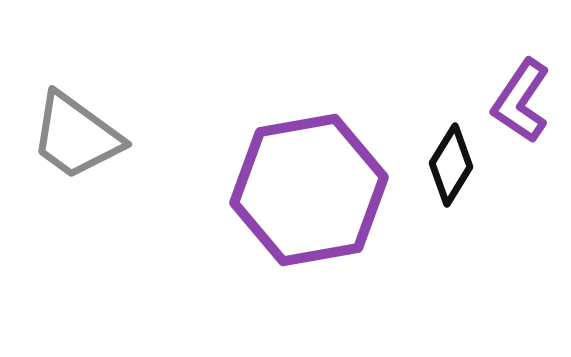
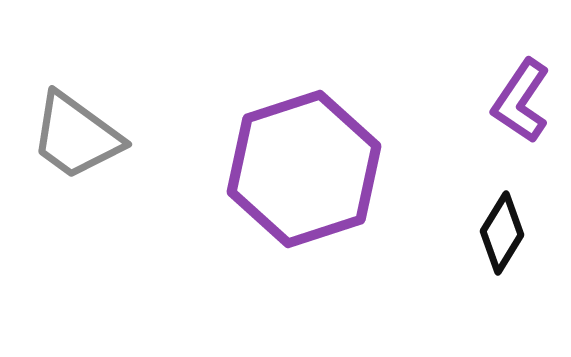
black diamond: moved 51 px right, 68 px down
purple hexagon: moved 5 px left, 21 px up; rotated 8 degrees counterclockwise
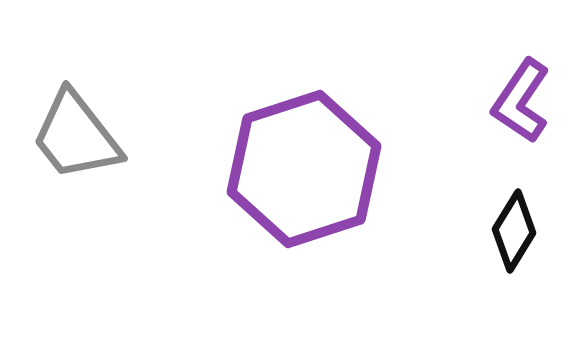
gray trapezoid: rotated 16 degrees clockwise
black diamond: moved 12 px right, 2 px up
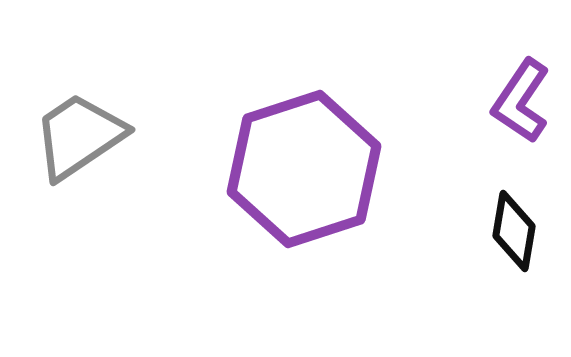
gray trapezoid: moved 3 px right; rotated 94 degrees clockwise
black diamond: rotated 22 degrees counterclockwise
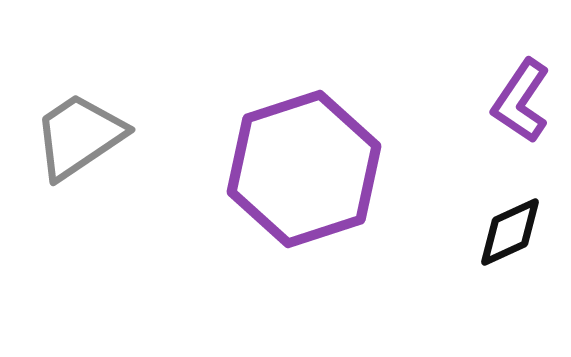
black diamond: moved 4 px left, 1 px down; rotated 56 degrees clockwise
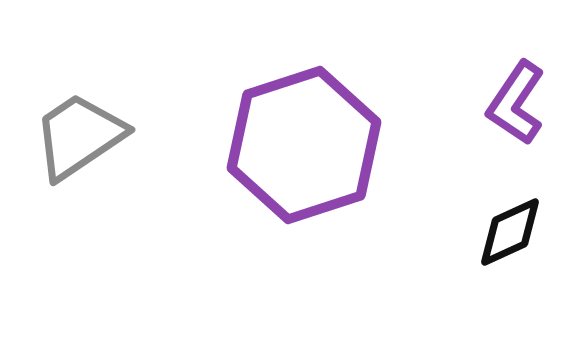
purple L-shape: moved 5 px left, 2 px down
purple hexagon: moved 24 px up
